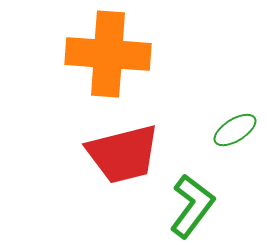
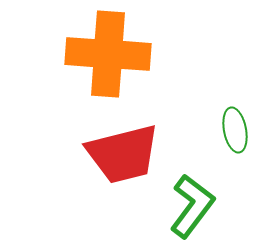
green ellipse: rotated 69 degrees counterclockwise
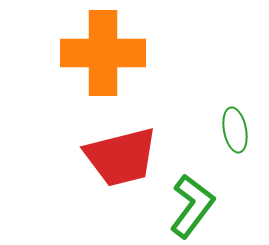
orange cross: moved 5 px left, 1 px up; rotated 4 degrees counterclockwise
red trapezoid: moved 2 px left, 3 px down
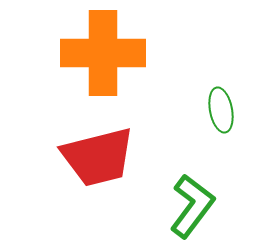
green ellipse: moved 14 px left, 20 px up
red trapezoid: moved 23 px left
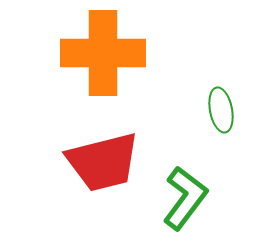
red trapezoid: moved 5 px right, 5 px down
green L-shape: moved 7 px left, 8 px up
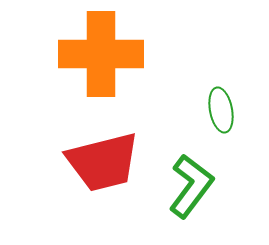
orange cross: moved 2 px left, 1 px down
green L-shape: moved 6 px right, 12 px up
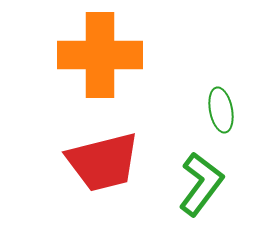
orange cross: moved 1 px left, 1 px down
green L-shape: moved 10 px right, 2 px up
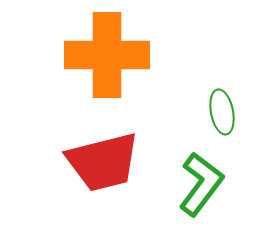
orange cross: moved 7 px right
green ellipse: moved 1 px right, 2 px down
